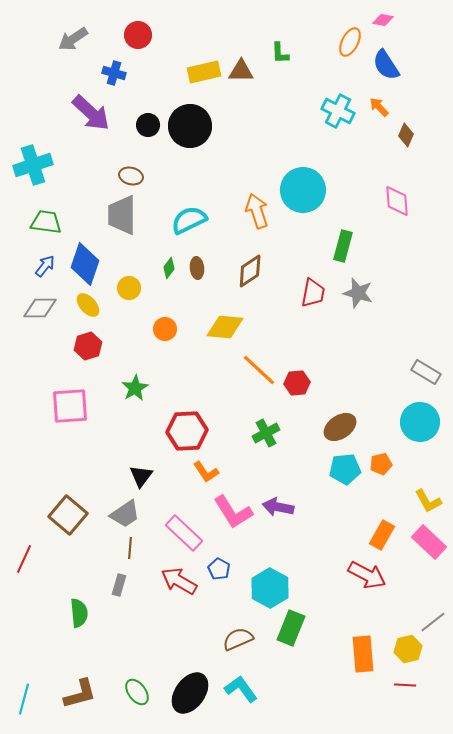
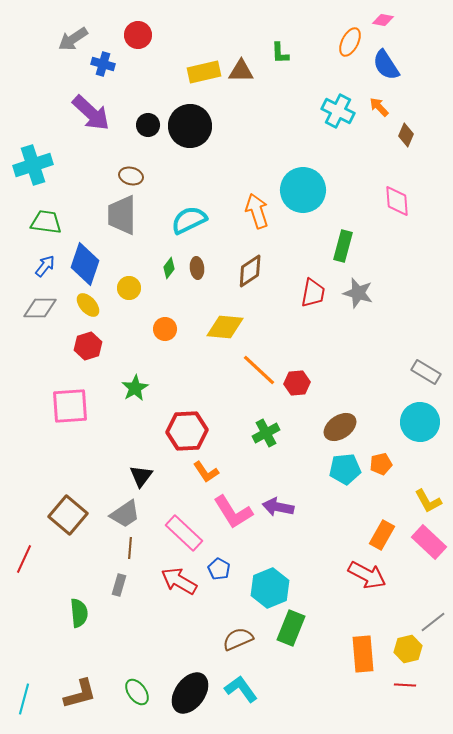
blue cross at (114, 73): moved 11 px left, 9 px up
cyan hexagon at (270, 588): rotated 9 degrees clockwise
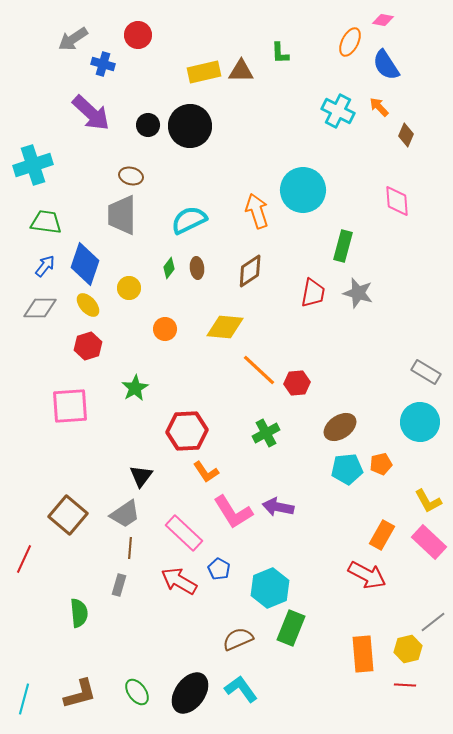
cyan pentagon at (345, 469): moved 2 px right
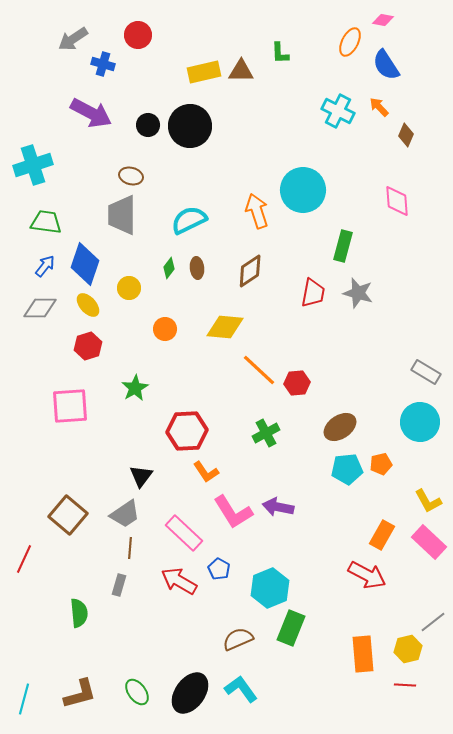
purple arrow at (91, 113): rotated 15 degrees counterclockwise
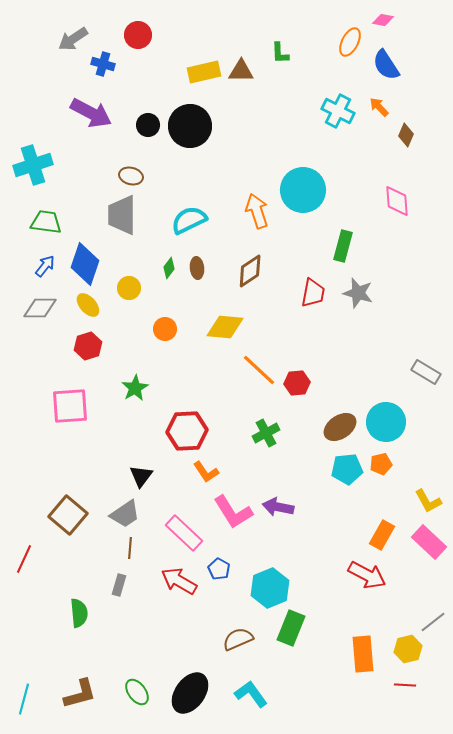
cyan circle at (420, 422): moved 34 px left
cyan L-shape at (241, 689): moved 10 px right, 5 px down
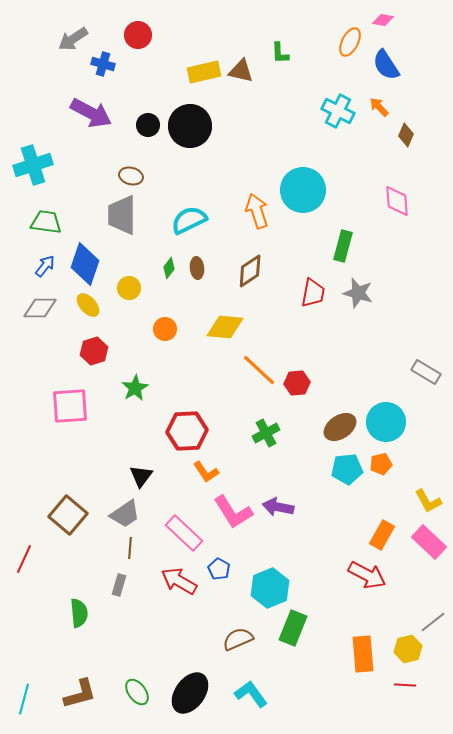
brown triangle at (241, 71): rotated 12 degrees clockwise
red hexagon at (88, 346): moved 6 px right, 5 px down
green rectangle at (291, 628): moved 2 px right
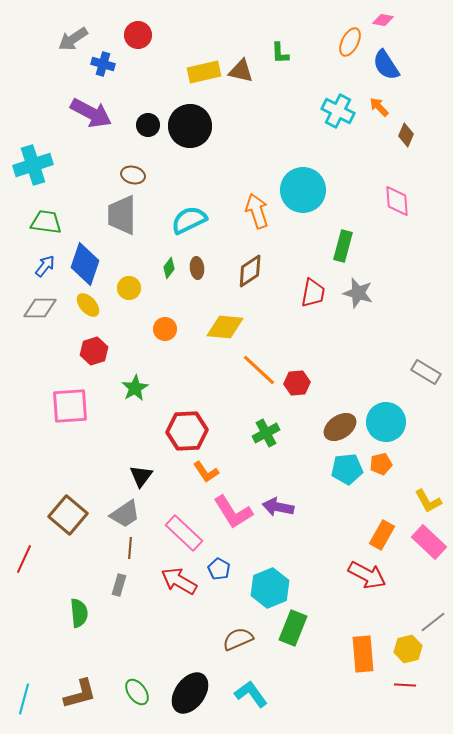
brown ellipse at (131, 176): moved 2 px right, 1 px up
